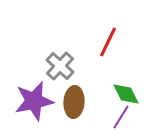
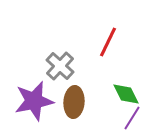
purple line: moved 11 px right, 1 px down
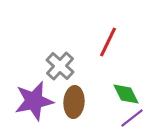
purple line: rotated 20 degrees clockwise
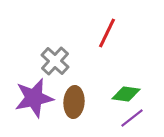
red line: moved 1 px left, 9 px up
gray cross: moved 5 px left, 5 px up
green diamond: rotated 56 degrees counterclockwise
purple star: moved 3 px up
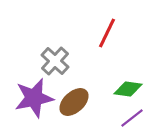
green diamond: moved 2 px right, 5 px up
brown ellipse: rotated 44 degrees clockwise
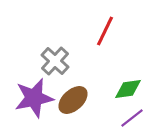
red line: moved 2 px left, 2 px up
green diamond: rotated 16 degrees counterclockwise
brown ellipse: moved 1 px left, 2 px up
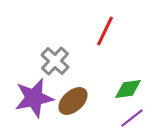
brown ellipse: moved 1 px down
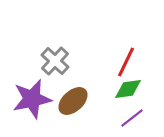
red line: moved 21 px right, 31 px down
purple star: moved 2 px left, 1 px down
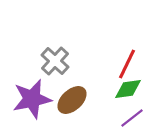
red line: moved 1 px right, 2 px down
brown ellipse: moved 1 px left, 1 px up
